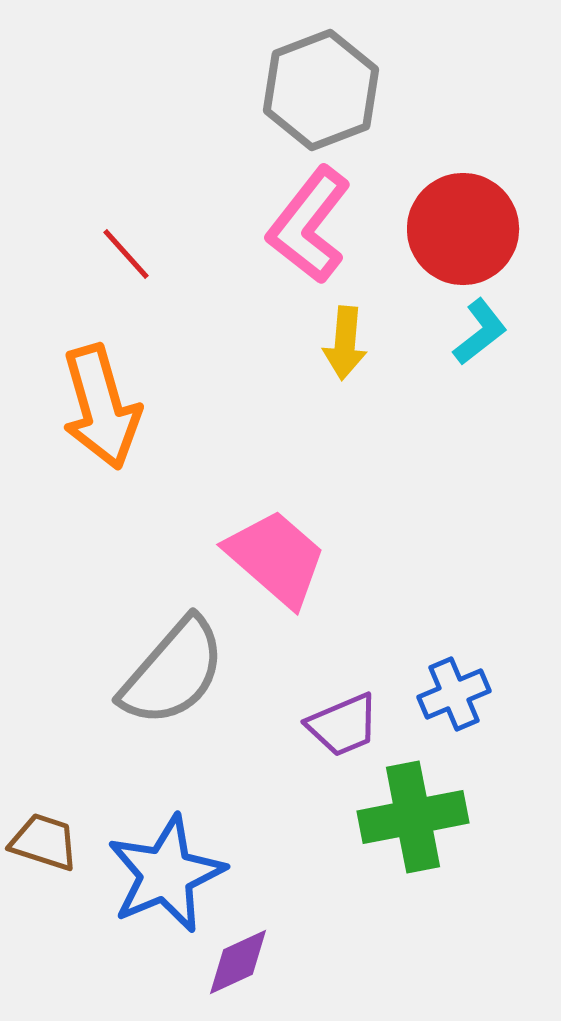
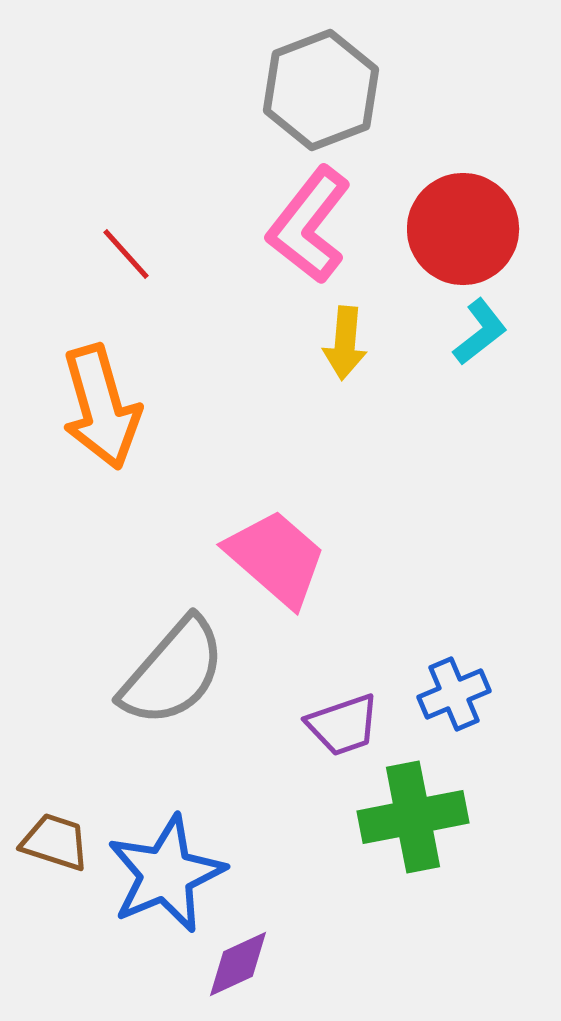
purple trapezoid: rotated 4 degrees clockwise
brown trapezoid: moved 11 px right
purple diamond: moved 2 px down
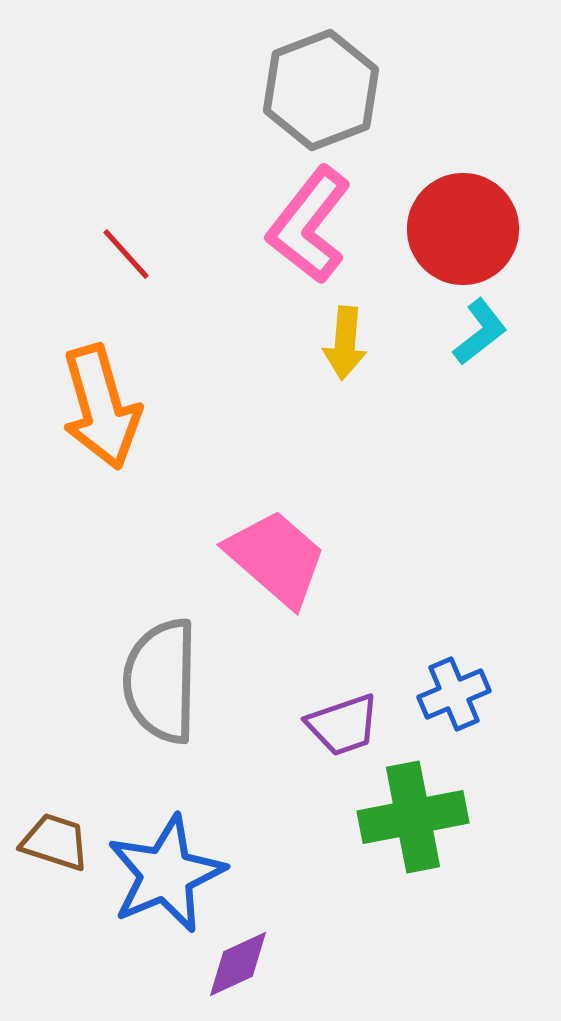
gray semicircle: moved 12 px left, 9 px down; rotated 140 degrees clockwise
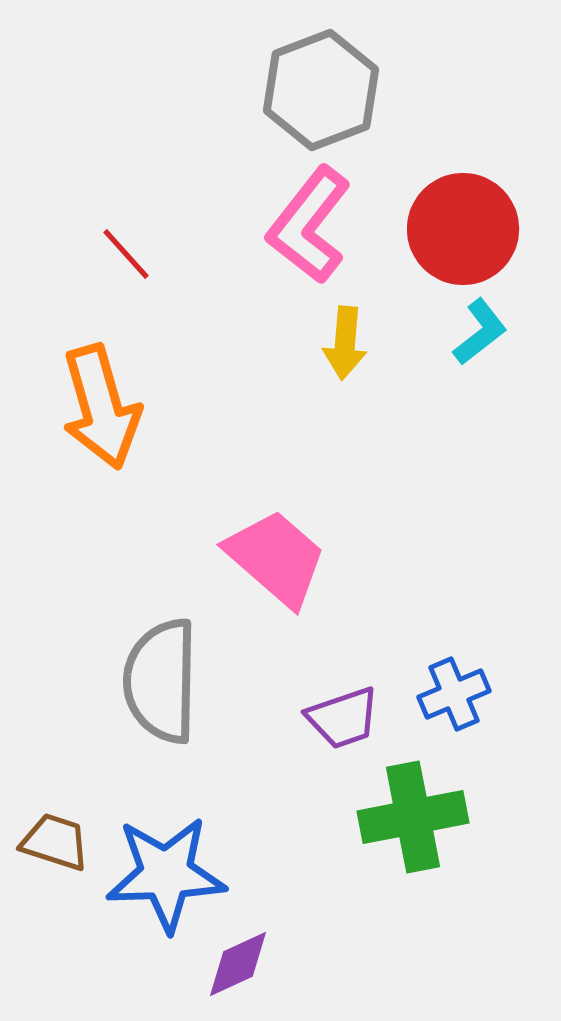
purple trapezoid: moved 7 px up
blue star: rotated 21 degrees clockwise
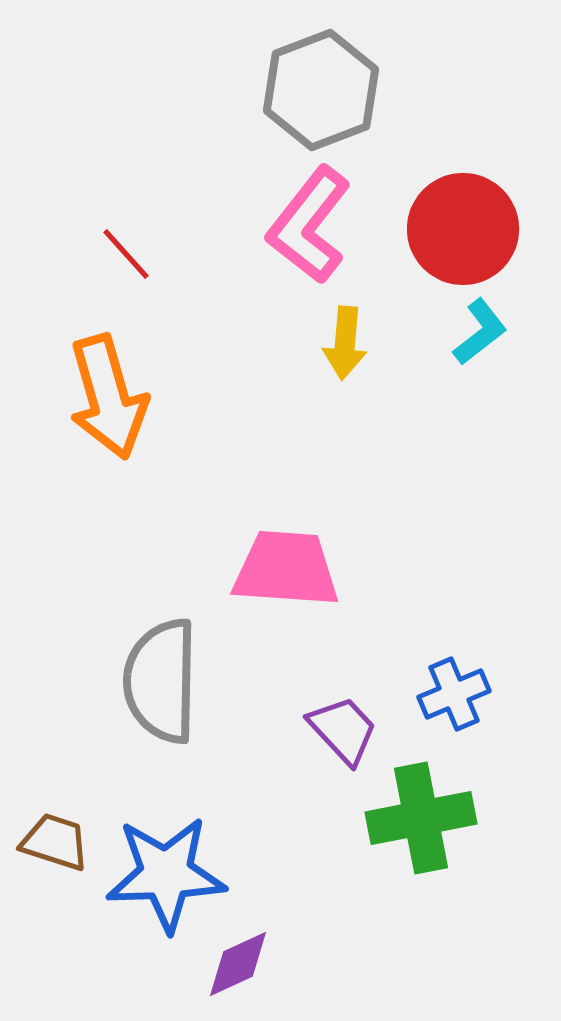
orange arrow: moved 7 px right, 10 px up
pink trapezoid: moved 10 px right, 11 px down; rotated 37 degrees counterclockwise
purple trapezoid: moved 12 px down; rotated 114 degrees counterclockwise
green cross: moved 8 px right, 1 px down
